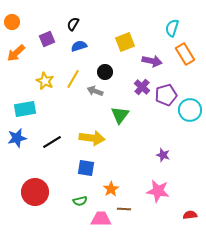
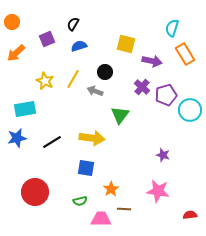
yellow square: moved 1 px right, 2 px down; rotated 36 degrees clockwise
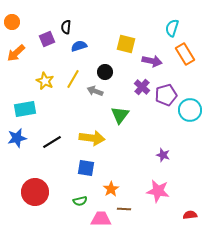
black semicircle: moved 7 px left, 3 px down; rotated 24 degrees counterclockwise
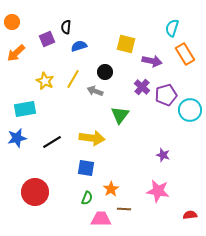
green semicircle: moved 7 px right, 3 px up; rotated 56 degrees counterclockwise
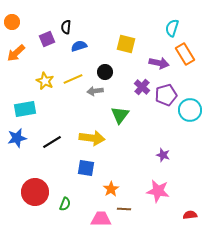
purple arrow: moved 7 px right, 2 px down
yellow line: rotated 36 degrees clockwise
gray arrow: rotated 28 degrees counterclockwise
green semicircle: moved 22 px left, 6 px down
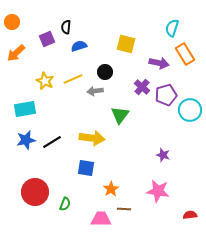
blue star: moved 9 px right, 2 px down
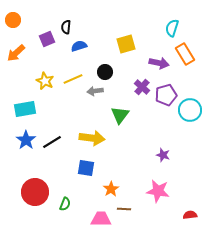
orange circle: moved 1 px right, 2 px up
yellow square: rotated 30 degrees counterclockwise
blue star: rotated 24 degrees counterclockwise
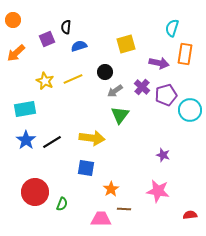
orange rectangle: rotated 40 degrees clockwise
gray arrow: moved 20 px right; rotated 28 degrees counterclockwise
green semicircle: moved 3 px left
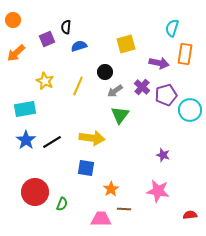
yellow line: moved 5 px right, 7 px down; rotated 42 degrees counterclockwise
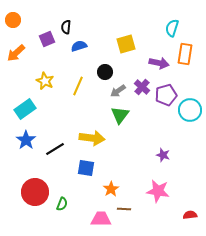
gray arrow: moved 3 px right
cyan rectangle: rotated 25 degrees counterclockwise
black line: moved 3 px right, 7 px down
